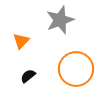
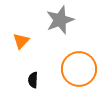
orange circle: moved 3 px right
black semicircle: moved 5 px right, 4 px down; rotated 49 degrees counterclockwise
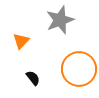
black semicircle: moved 2 px up; rotated 140 degrees clockwise
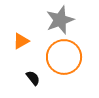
orange triangle: rotated 18 degrees clockwise
orange circle: moved 15 px left, 12 px up
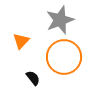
orange triangle: rotated 18 degrees counterclockwise
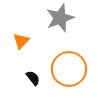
gray star: moved 2 px up
orange circle: moved 5 px right, 12 px down
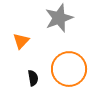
gray star: moved 1 px left
black semicircle: rotated 28 degrees clockwise
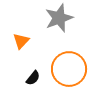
black semicircle: rotated 49 degrees clockwise
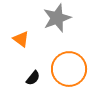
gray star: moved 2 px left
orange triangle: moved 2 px up; rotated 36 degrees counterclockwise
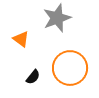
orange circle: moved 1 px right, 1 px up
black semicircle: moved 1 px up
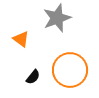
orange circle: moved 2 px down
